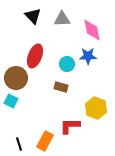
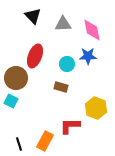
gray triangle: moved 1 px right, 5 px down
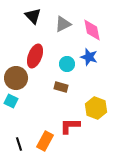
gray triangle: rotated 24 degrees counterclockwise
blue star: moved 1 px right, 1 px down; rotated 18 degrees clockwise
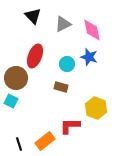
orange rectangle: rotated 24 degrees clockwise
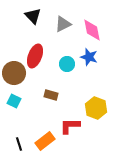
brown circle: moved 2 px left, 5 px up
brown rectangle: moved 10 px left, 8 px down
cyan square: moved 3 px right
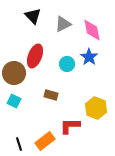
blue star: rotated 18 degrees clockwise
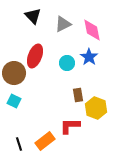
cyan circle: moved 1 px up
brown rectangle: moved 27 px right; rotated 64 degrees clockwise
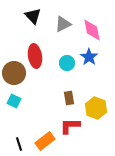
red ellipse: rotated 30 degrees counterclockwise
brown rectangle: moved 9 px left, 3 px down
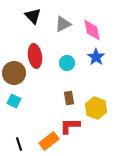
blue star: moved 7 px right
orange rectangle: moved 4 px right
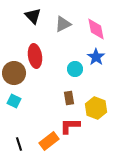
pink diamond: moved 4 px right, 1 px up
cyan circle: moved 8 px right, 6 px down
